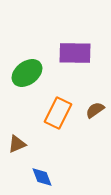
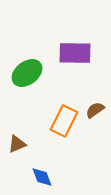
orange rectangle: moved 6 px right, 8 px down
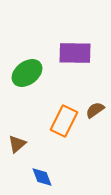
brown triangle: rotated 18 degrees counterclockwise
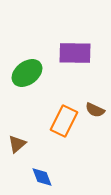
brown semicircle: rotated 120 degrees counterclockwise
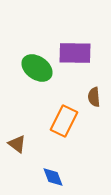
green ellipse: moved 10 px right, 5 px up; rotated 72 degrees clockwise
brown semicircle: moved 1 px left, 13 px up; rotated 60 degrees clockwise
brown triangle: rotated 42 degrees counterclockwise
blue diamond: moved 11 px right
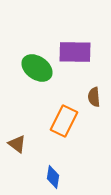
purple rectangle: moved 1 px up
blue diamond: rotated 30 degrees clockwise
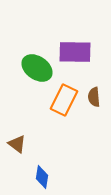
orange rectangle: moved 21 px up
blue diamond: moved 11 px left
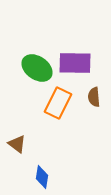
purple rectangle: moved 11 px down
orange rectangle: moved 6 px left, 3 px down
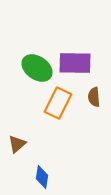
brown triangle: rotated 42 degrees clockwise
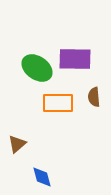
purple rectangle: moved 4 px up
orange rectangle: rotated 64 degrees clockwise
blue diamond: rotated 25 degrees counterclockwise
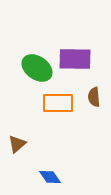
blue diamond: moved 8 px right; rotated 20 degrees counterclockwise
